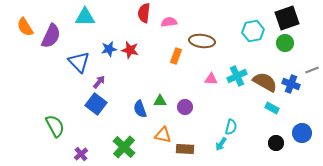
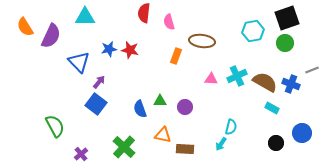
pink semicircle: rotated 98 degrees counterclockwise
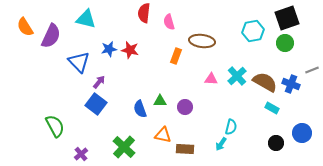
cyan triangle: moved 1 px right, 2 px down; rotated 15 degrees clockwise
cyan cross: rotated 18 degrees counterclockwise
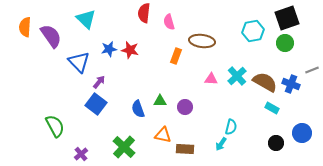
cyan triangle: rotated 30 degrees clockwise
orange semicircle: rotated 36 degrees clockwise
purple semicircle: rotated 60 degrees counterclockwise
blue semicircle: moved 2 px left
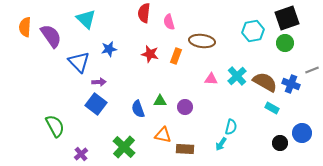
red star: moved 20 px right, 4 px down
purple arrow: rotated 48 degrees clockwise
black circle: moved 4 px right
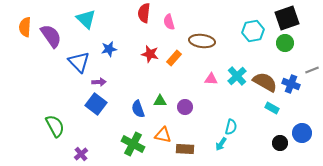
orange rectangle: moved 2 px left, 2 px down; rotated 21 degrees clockwise
green cross: moved 9 px right, 3 px up; rotated 15 degrees counterclockwise
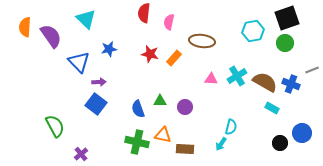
pink semicircle: rotated 28 degrees clockwise
cyan cross: rotated 12 degrees clockwise
green cross: moved 4 px right, 2 px up; rotated 15 degrees counterclockwise
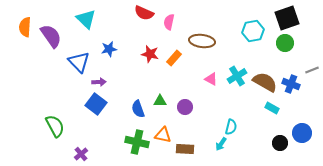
red semicircle: rotated 72 degrees counterclockwise
pink triangle: rotated 24 degrees clockwise
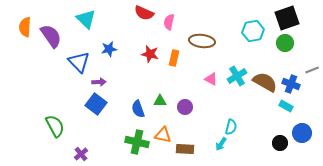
orange rectangle: rotated 28 degrees counterclockwise
cyan rectangle: moved 14 px right, 2 px up
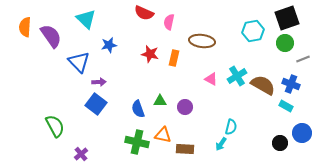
blue star: moved 4 px up
gray line: moved 9 px left, 11 px up
brown semicircle: moved 2 px left, 3 px down
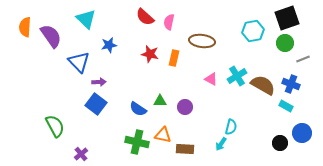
red semicircle: moved 1 px right, 4 px down; rotated 18 degrees clockwise
blue semicircle: rotated 36 degrees counterclockwise
